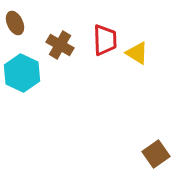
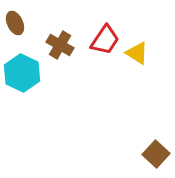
red trapezoid: rotated 36 degrees clockwise
brown square: rotated 12 degrees counterclockwise
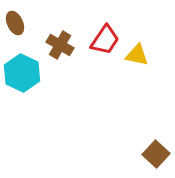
yellow triangle: moved 2 px down; rotated 20 degrees counterclockwise
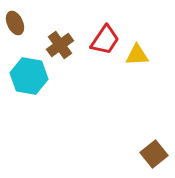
brown cross: rotated 24 degrees clockwise
yellow triangle: rotated 15 degrees counterclockwise
cyan hexagon: moved 7 px right, 3 px down; rotated 15 degrees counterclockwise
brown square: moved 2 px left; rotated 8 degrees clockwise
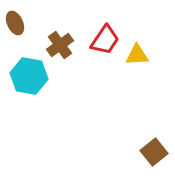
brown square: moved 2 px up
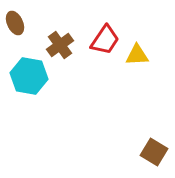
brown square: rotated 20 degrees counterclockwise
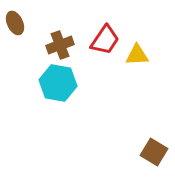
brown cross: rotated 16 degrees clockwise
cyan hexagon: moved 29 px right, 7 px down
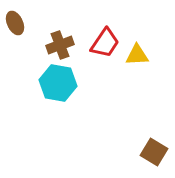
red trapezoid: moved 3 px down
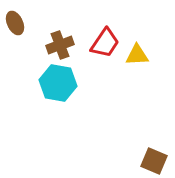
brown square: moved 9 px down; rotated 8 degrees counterclockwise
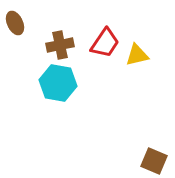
brown cross: rotated 8 degrees clockwise
yellow triangle: rotated 10 degrees counterclockwise
